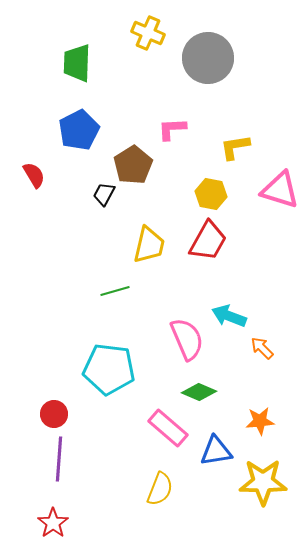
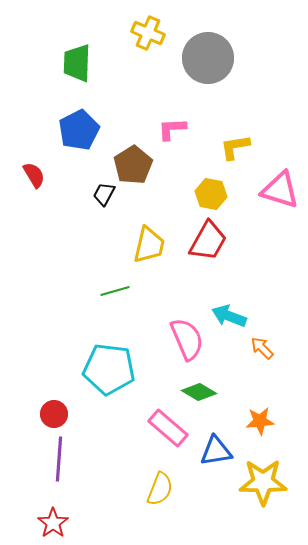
green diamond: rotated 8 degrees clockwise
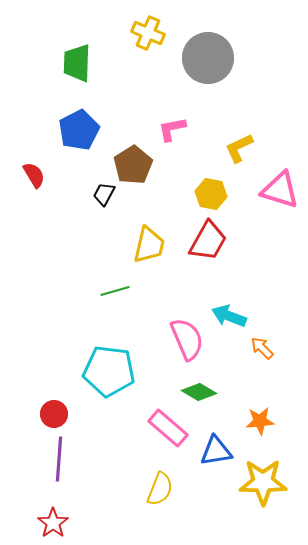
pink L-shape: rotated 8 degrees counterclockwise
yellow L-shape: moved 4 px right, 1 px down; rotated 16 degrees counterclockwise
cyan pentagon: moved 2 px down
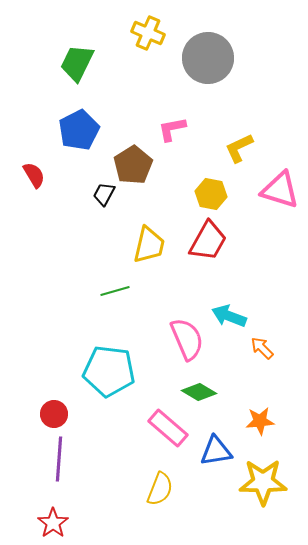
green trapezoid: rotated 24 degrees clockwise
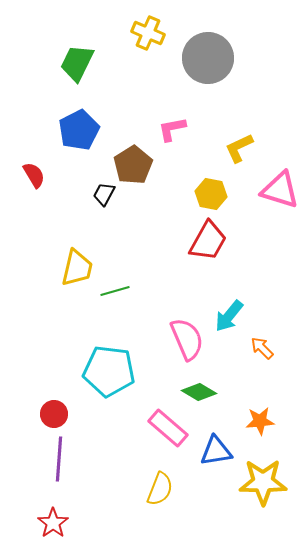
yellow trapezoid: moved 72 px left, 23 px down
cyan arrow: rotated 72 degrees counterclockwise
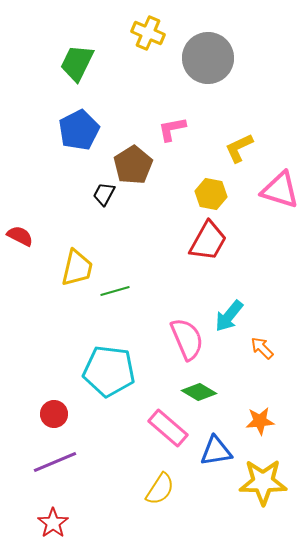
red semicircle: moved 14 px left, 61 px down; rotated 32 degrees counterclockwise
purple line: moved 4 px left, 3 px down; rotated 63 degrees clockwise
yellow semicircle: rotated 12 degrees clockwise
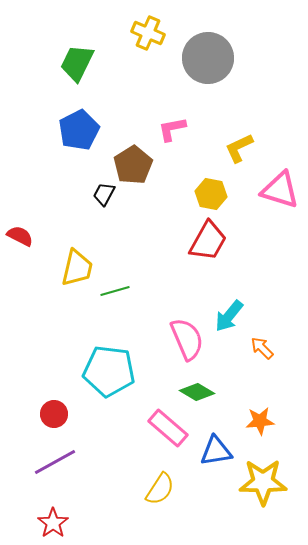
green diamond: moved 2 px left
purple line: rotated 6 degrees counterclockwise
